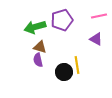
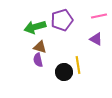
yellow line: moved 1 px right
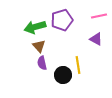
brown triangle: moved 1 px left, 1 px up; rotated 32 degrees clockwise
purple semicircle: moved 4 px right, 3 px down
black circle: moved 1 px left, 3 px down
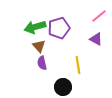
pink line: rotated 28 degrees counterclockwise
purple pentagon: moved 3 px left, 8 px down
black circle: moved 12 px down
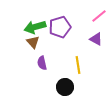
purple pentagon: moved 1 px right, 1 px up
brown triangle: moved 6 px left, 4 px up
black circle: moved 2 px right
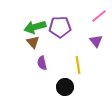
purple pentagon: rotated 15 degrees clockwise
purple triangle: moved 2 px down; rotated 24 degrees clockwise
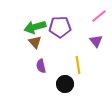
brown triangle: moved 2 px right
purple semicircle: moved 1 px left, 3 px down
black circle: moved 3 px up
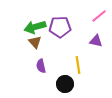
purple triangle: rotated 40 degrees counterclockwise
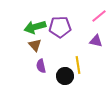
brown triangle: moved 3 px down
black circle: moved 8 px up
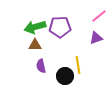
purple triangle: moved 3 px up; rotated 32 degrees counterclockwise
brown triangle: rotated 48 degrees counterclockwise
